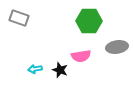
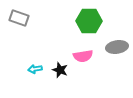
pink semicircle: moved 2 px right
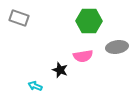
cyan arrow: moved 17 px down; rotated 32 degrees clockwise
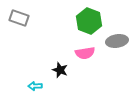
green hexagon: rotated 20 degrees clockwise
gray ellipse: moved 6 px up
pink semicircle: moved 2 px right, 3 px up
cyan arrow: rotated 24 degrees counterclockwise
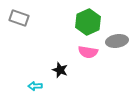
green hexagon: moved 1 px left, 1 px down; rotated 15 degrees clockwise
pink semicircle: moved 3 px right, 1 px up; rotated 18 degrees clockwise
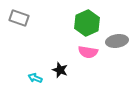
green hexagon: moved 1 px left, 1 px down
cyan arrow: moved 8 px up; rotated 24 degrees clockwise
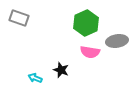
green hexagon: moved 1 px left
pink semicircle: moved 2 px right
black star: moved 1 px right
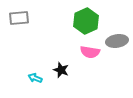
gray rectangle: rotated 24 degrees counterclockwise
green hexagon: moved 2 px up
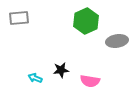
pink semicircle: moved 29 px down
black star: rotated 28 degrees counterclockwise
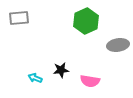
gray ellipse: moved 1 px right, 4 px down
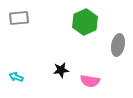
green hexagon: moved 1 px left, 1 px down
gray ellipse: rotated 70 degrees counterclockwise
cyan arrow: moved 19 px left, 1 px up
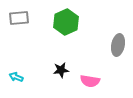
green hexagon: moved 19 px left
